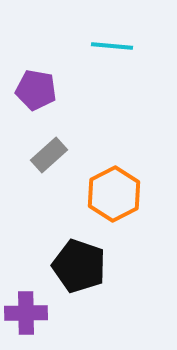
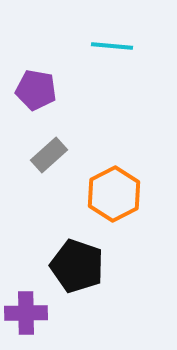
black pentagon: moved 2 px left
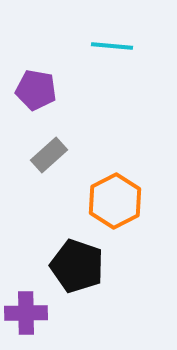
orange hexagon: moved 1 px right, 7 px down
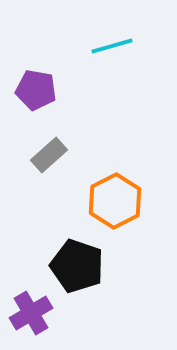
cyan line: rotated 21 degrees counterclockwise
purple cross: moved 5 px right; rotated 30 degrees counterclockwise
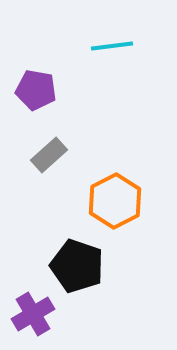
cyan line: rotated 9 degrees clockwise
purple cross: moved 2 px right, 1 px down
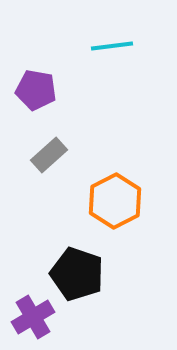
black pentagon: moved 8 px down
purple cross: moved 3 px down
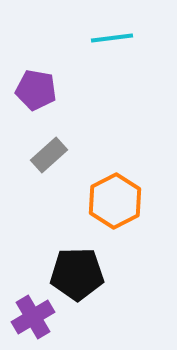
cyan line: moved 8 px up
black pentagon: rotated 20 degrees counterclockwise
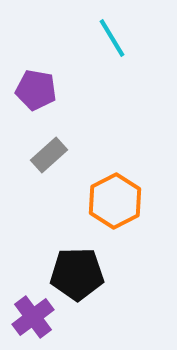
cyan line: rotated 66 degrees clockwise
purple cross: rotated 6 degrees counterclockwise
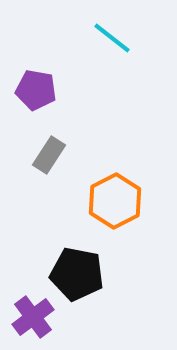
cyan line: rotated 21 degrees counterclockwise
gray rectangle: rotated 15 degrees counterclockwise
black pentagon: rotated 12 degrees clockwise
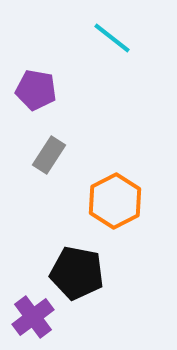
black pentagon: moved 1 px up
